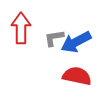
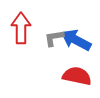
blue arrow: moved 2 px up; rotated 56 degrees clockwise
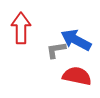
gray L-shape: moved 2 px right, 12 px down
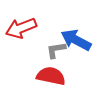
red arrow: rotated 112 degrees counterclockwise
red semicircle: moved 26 px left
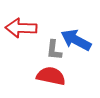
red arrow: rotated 24 degrees clockwise
gray L-shape: moved 2 px left; rotated 75 degrees counterclockwise
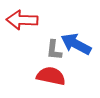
red arrow: moved 1 px right, 8 px up
blue arrow: moved 4 px down
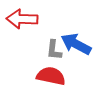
red arrow: moved 1 px up
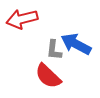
red arrow: rotated 16 degrees counterclockwise
red semicircle: moved 3 px left; rotated 148 degrees counterclockwise
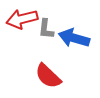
blue arrow: moved 2 px left, 6 px up; rotated 12 degrees counterclockwise
gray L-shape: moved 8 px left, 21 px up
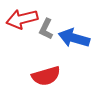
gray L-shape: rotated 20 degrees clockwise
red semicircle: moved 2 px left; rotated 60 degrees counterclockwise
